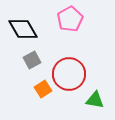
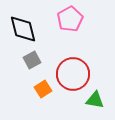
black diamond: rotated 16 degrees clockwise
red circle: moved 4 px right
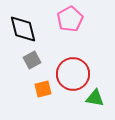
orange square: rotated 18 degrees clockwise
green triangle: moved 2 px up
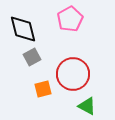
gray square: moved 3 px up
green triangle: moved 8 px left, 8 px down; rotated 18 degrees clockwise
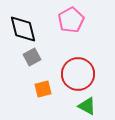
pink pentagon: moved 1 px right, 1 px down
red circle: moved 5 px right
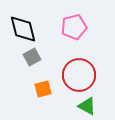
pink pentagon: moved 3 px right, 7 px down; rotated 15 degrees clockwise
red circle: moved 1 px right, 1 px down
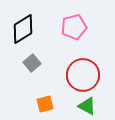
black diamond: rotated 72 degrees clockwise
gray square: moved 6 px down; rotated 12 degrees counterclockwise
red circle: moved 4 px right
orange square: moved 2 px right, 15 px down
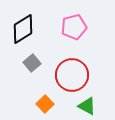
red circle: moved 11 px left
orange square: rotated 30 degrees counterclockwise
